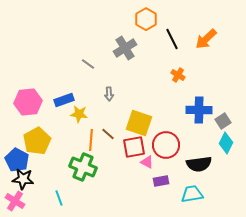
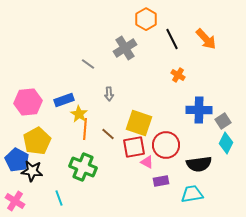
orange arrow: rotated 90 degrees counterclockwise
yellow star: rotated 24 degrees clockwise
orange line: moved 6 px left, 11 px up
black star: moved 9 px right, 8 px up
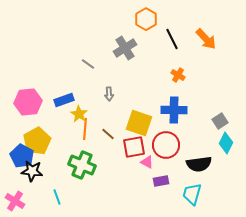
blue cross: moved 25 px left
gray square: moved 3 px left
blue pentagon: moved 5 px right, 4 px up
green cross: moved 1 px left, 2 px up
cyan trapezoid: rotated 65 degrees counterclockwise
cyan line: moved 2 px left, 1 px up
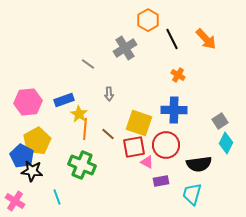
orange hexagon: moved 2 px right, 1 px down
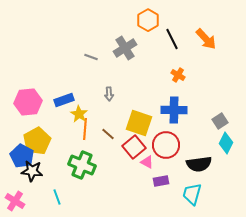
gray line: moved 3 px right, 7 px up; rotated 16 degrees counterclockwise
red square: rotated 30 degrees counterclockwise
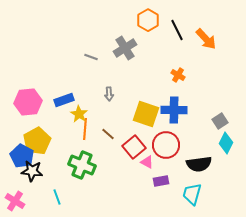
black line: moved 5 px right, 9 px up
yellow square: moved 7 px right, 9 px up
